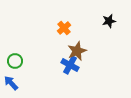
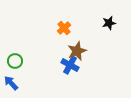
black star: moved 2 px down
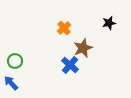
brown star: moved 6 px right, 3 px up
blue cross: rotated 12 degrees clockwise
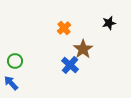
brown star: moved 1 px down; rotated 12 degrees counterclockwise
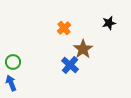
green circle: moved 2 px left, 1 px down
blue arrow: rotated 21 degrees clockwise
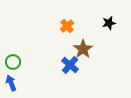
orange cross: moved 3 px right, 2 px up
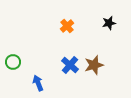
brown star: moved 11 px right, 16 px down; rotated 18 degrees clockwise
blue arrow: moved 27 px right
